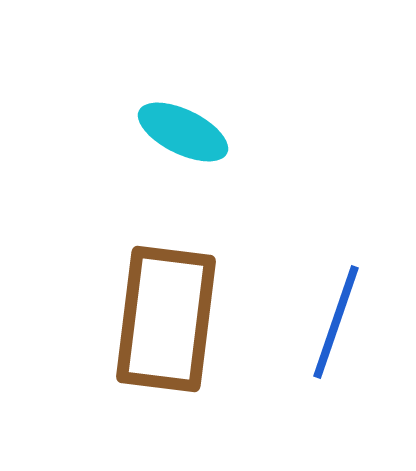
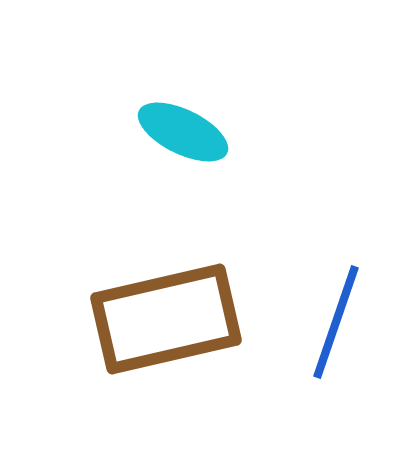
brown rectangle: rotated 70 degrees clockwise
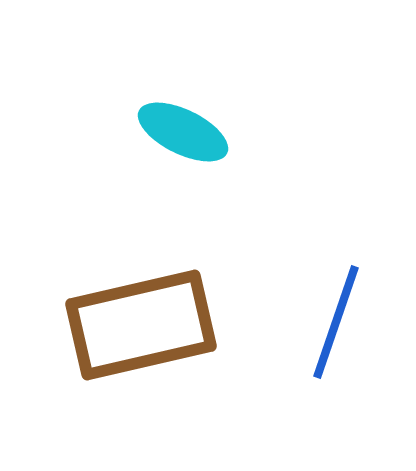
brown rectangle: moved 25 px left, 6 px down
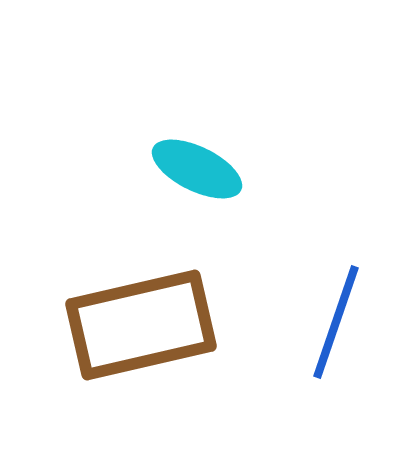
cyan ellipse: moved 14 px right, 37 px down
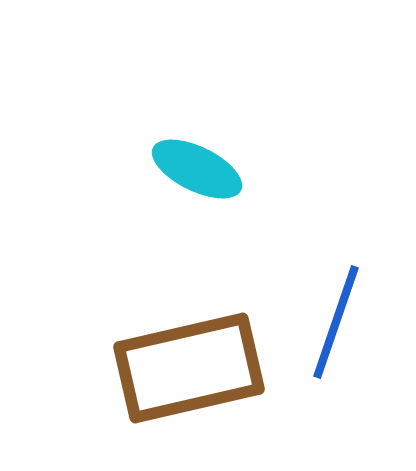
brown rectangle: moved 48 px right, 43 px down
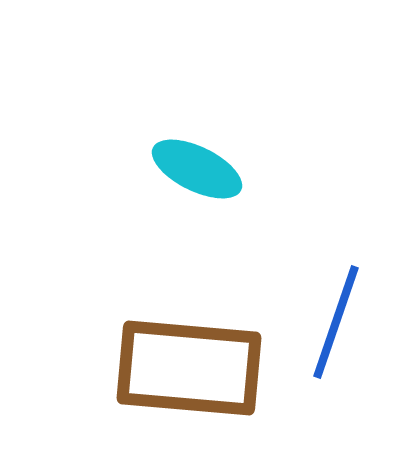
brown rectangle: rotated 18 degrees clockwise
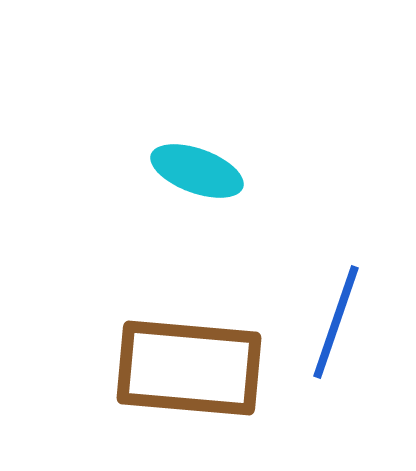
cyan ellipse: moved 2 px down; rotated 6 degrees counterclockwise
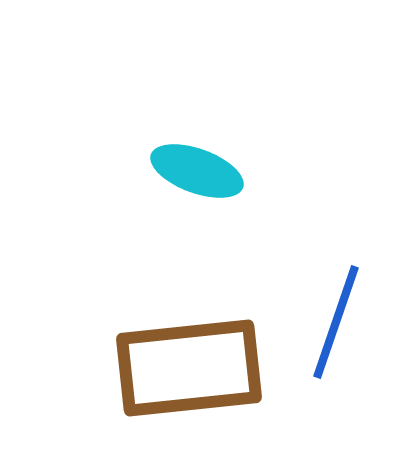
brown rectangle: rotated 11 degrees counterclockwise
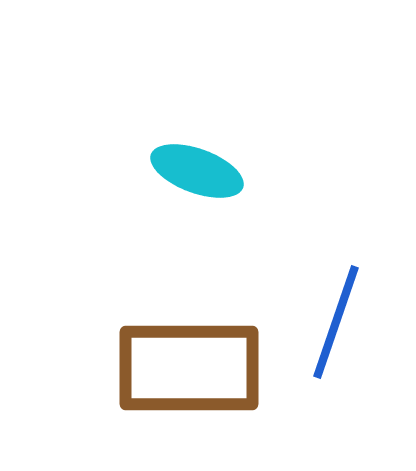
brown rectangle: rotated 6 degrees clockwise
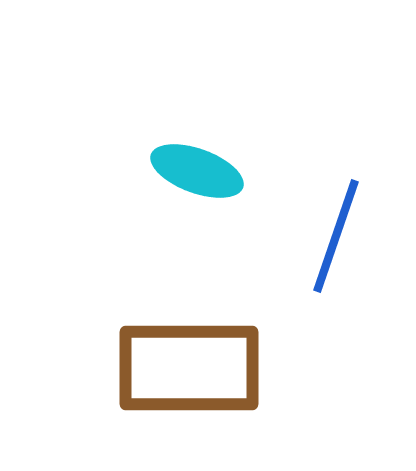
blue line: moved 86 px up
